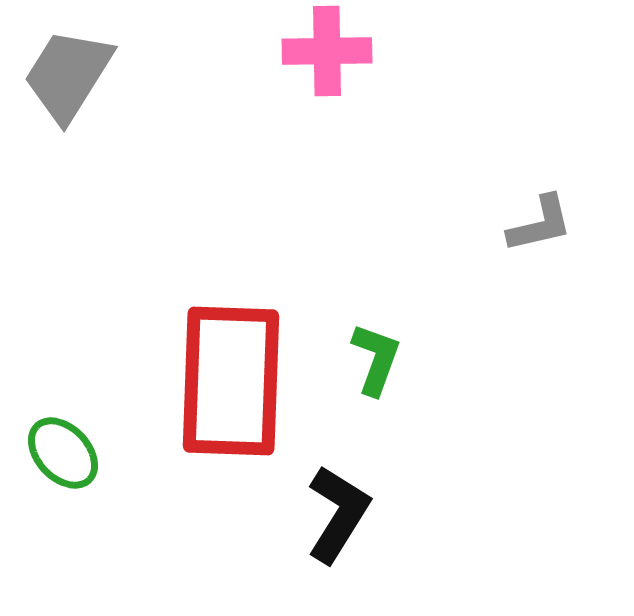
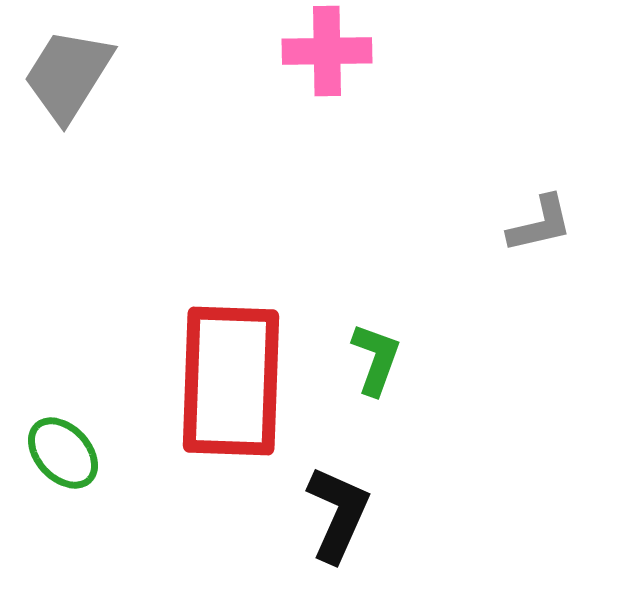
black L-shape: rotated 8 degrees counterclockwise
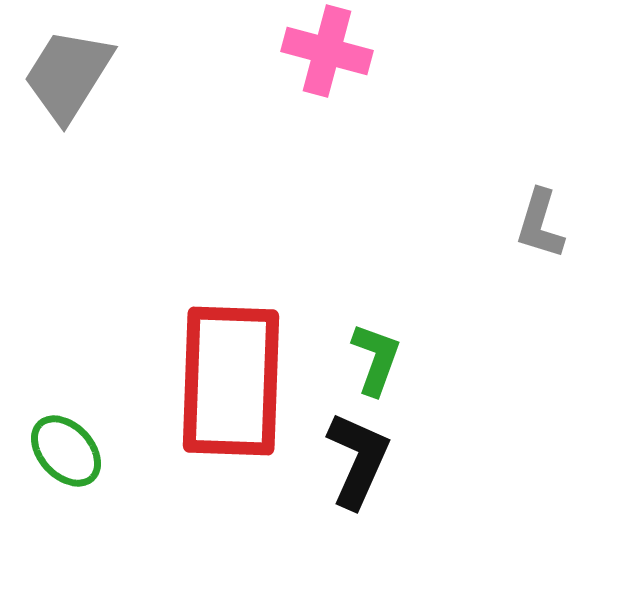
pink cross: rotated 16 degrees clockwise
gray L-shape: rotated 120 degrees clockwise
green ellipse: moved 3 px right, 2 px up
black L-shape: moved 20 px right, 54 px up
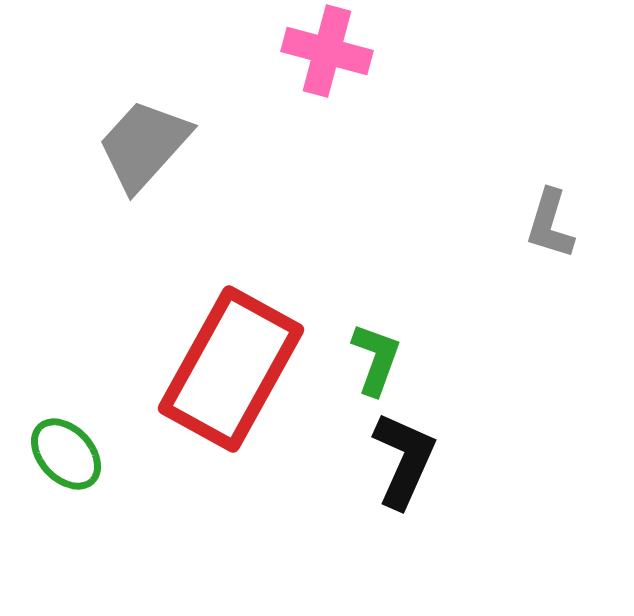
gray trapezoid: moved 76 px right, 70 px down; rotated 10 degrees clockwise
gray L-shape: moved 10 px right
red rectangle: moved 12 px up; rotated 27 degrees clockwise
green ellipse: moved 3 px down
black L-shape: moved 46 px right
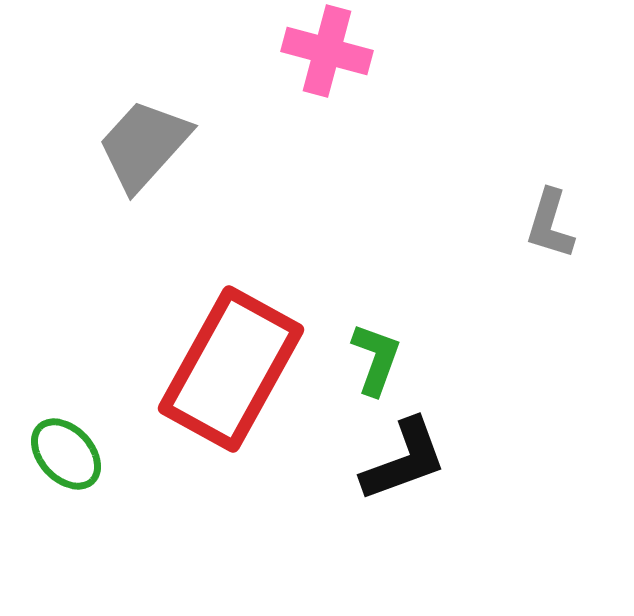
black L-shape: rotated 46 degrees clockwise
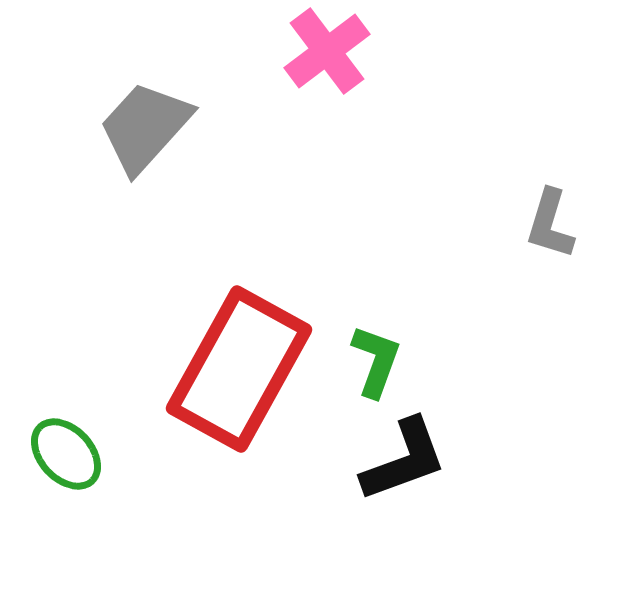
pink cross: rotated 38 degrees clockwise
gray trapezoid: moved 1 px right, 18 px up
green L-shape: moved 2 px down
red rectangle: moved 8 px right
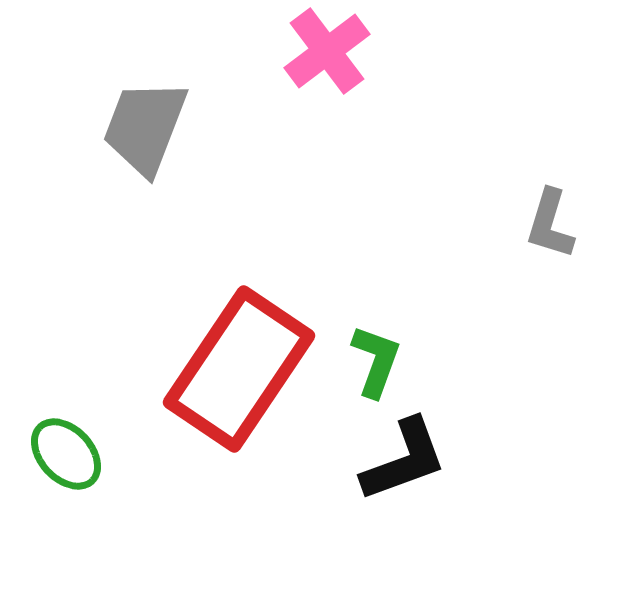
gray trapezoid: rotated 21 degrees counterclockwise
red rectangle: rotated 5 degrees clockwise
